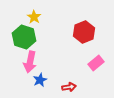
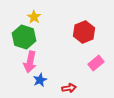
red arrow: moved 1 px down
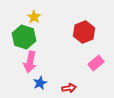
blue star: moved 3 px down
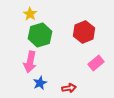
yellow star: moved 4 px left, 3 px up
green hexagon: moved 16 px right, 2 px up; rotated 25 degrees clockwise
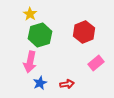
red arrow: moved 2 px left, 4 px up
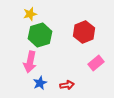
yellow star: rotated 24 degrees clockwise
red arrow: moved 1 px down
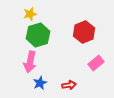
green hexagon: moved 2 px left
red arrow: moved 2 px right
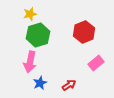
red arrow: rotated 24 degrees counterclockwise
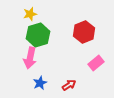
pink arrow: moved 4 px up
